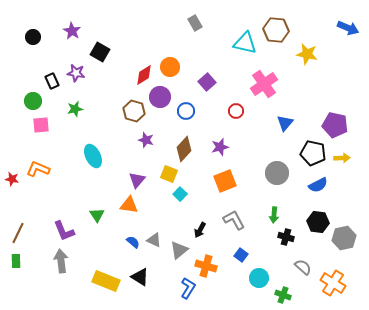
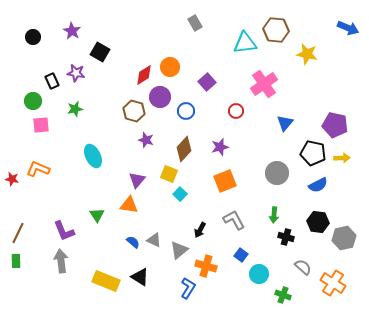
cyan triangle at (245, 43): rotated 20 degrees counterclockwise
cyan circle at (259, 278): moved 4 px up
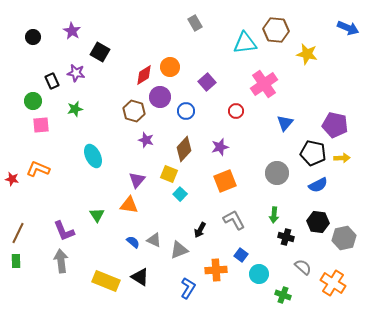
gray triangle at (179, 250): rotated 18 degrees clockwise
orange cross at (206, 266): moved 10 px right, 4 px down; rotated 20 degrees counterclockwise
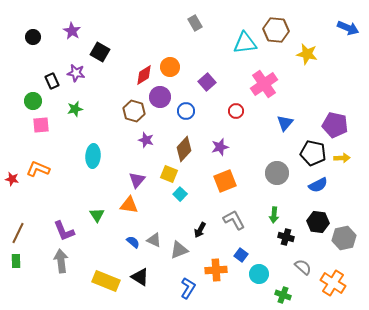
cyan ellipse at (93, 156): rotated 30 degrees clockwise
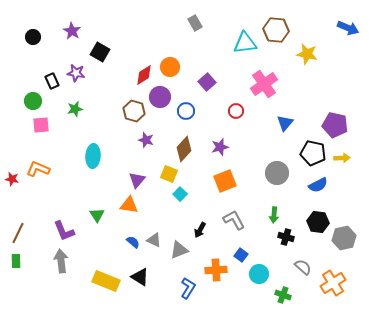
orange cross at (333, 283): rotated 25 degrees clockwise
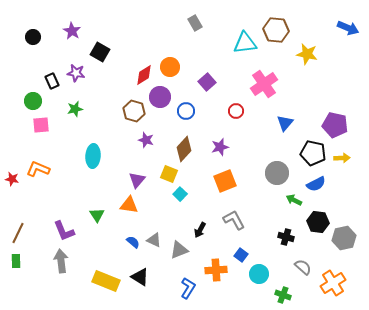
blue semicircle at (318, 185): moved 2 px left, 1 px up
green arrow at (274, 215): moved 20 px right, 15 px up; rotated 112 degrees clockwise
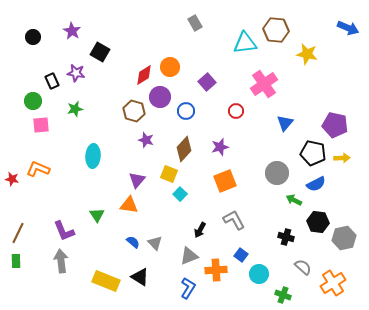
gray triangle at (154, 240): moved 1 px right, 3 px down; rotated 21 degrees clockwise
gray triangle at (179, 250): moved 10 px right, 6 px down
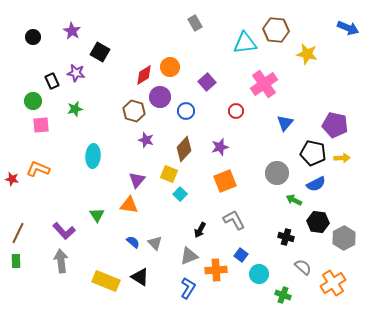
purple L-shape at (64, 231): rotated 20 degrees counterclockwise
gray hexagon at (344, 238): rotated 15 degrees counterclockwise
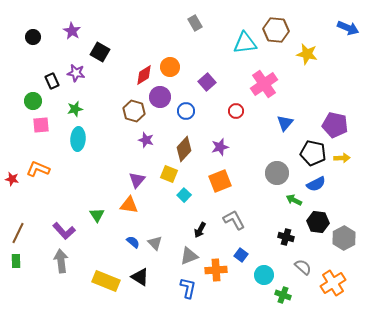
cyan ellipse at (93, 156): moved 15 px left, 17 px up
orange square at (225, 181): moved 5 px left
cyan square at (180, 194): moved 4 px right, 1 px down
cyan circle at (259, 274): moved 5 px right, 1 px down
blue L-shape at (188, 288): rotated 20 degrees counterclockwise
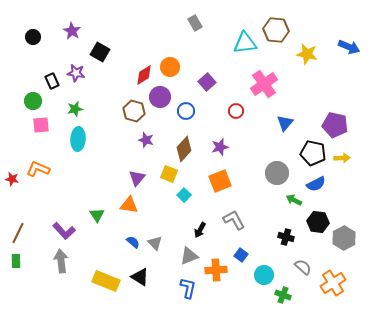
blue arrow at (348, 28): moved 1 px right, 19 px down
purple triangle at (137, 180): moved 2 px up
